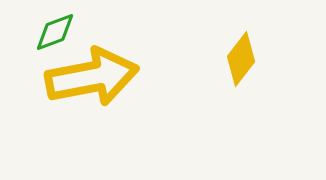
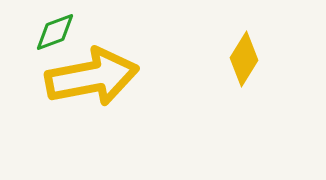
yellow diamond: moved 3 px right; rotated 6 degrees counterclockwise
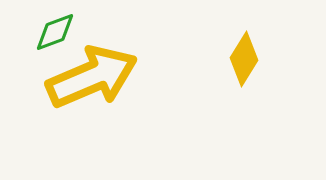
yellow arrow: rotated 12 degrees counterclockwise
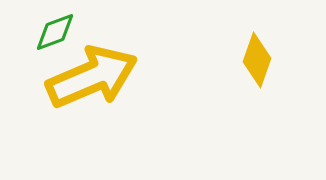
yellow diamond: moved 13 px right, 1 px down; rotated 12 degrees counterclockwise
